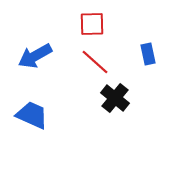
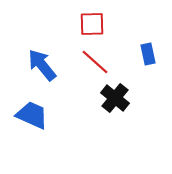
blue arrow: moved 7 px right, 9 px down; rotated 80 degrees clockwise
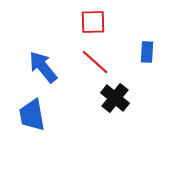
red square: moved 1 px right, 2 px up
blue rectangle: moved 1 px left, 2 px up; rotated 15 degrees clockwise
blue arrow: moved 1 px right, 2 px down
blue trapezoid: rotated 124 degrees counterclockwise
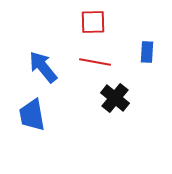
red line: rotated 32 degrees counterclockwise
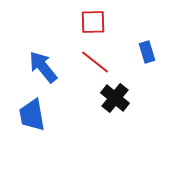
blue rectangle: rotated 20 degrees counterclockwise
red line: rotated 28 degrees clockwise
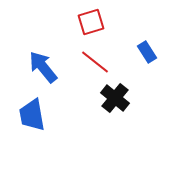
red square: moved 2 px left; rotated 16 degrees counterclockwise
blue rectangle: rotated 15 degrees counterclockwise
